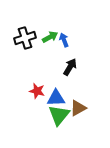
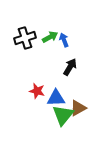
green triangle: moved 4 px right
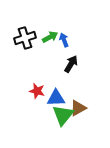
black arrow: moved 1 px right, 3 px up
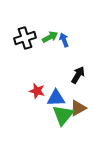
black arrow: moved 7 px right, 11 px down
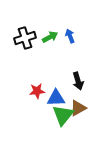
blue arrow: moved 6 px right, 4 px up
black arrow: moved 6 px down; rotated 132 degrees clockwise
red star: rotated 21 degrees counterclockwise
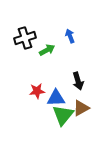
green arrow: moved 3 px left, 13 px down
brown triangle: moved 3 px right
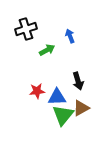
black cross: moved 1 px right, 9 px up
blue triangle: moved 1 px right, 1 px up
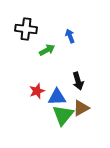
black cross: rotated 25 degrees clockwise
red star: rotated 14 degrees counterclockwise
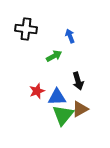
green arrow: moved 7 px right, 6 px down
brown triangle: moved 1 px left, 1 px down
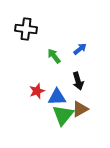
blue arrow: moved 10 px right, 13 px down; rotated 72 degrees clockwise
green arrow: rotated 98 degrees counterclockwise
